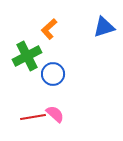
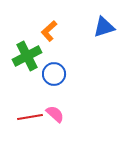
orange L-shape: moved 2 px down
blue circle: moved 1 px right
red line: moved 3 px left
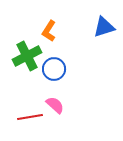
orange L-shape: rotated 15 degrees counterclockwise
blue circle: moved 5 px up
pink semicircle: moved 9 px up
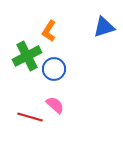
red line: rotated 25 degrees clockwise
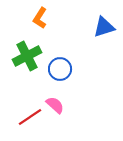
orange L-shape: moved 9 px left, 13 px up
blue circle: moved 6 px right
red line: rotated 50 degrees counterclockwise
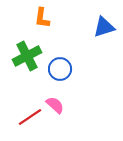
orange L-shape: moved 2 px right; rotated 25 degrees counterclockwise
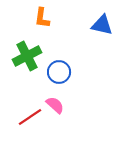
blue triangle: moved 2 px left, 2 px up; rotated 30 degrees clockwise
blue circle: moved 1 px left, 3 px down
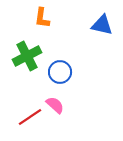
blue circle: moved 1 px right
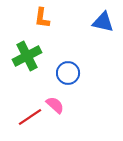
blue triangle: moved 1 px right, 3 px up
blue circle: moved 8 px right, 1 px down
